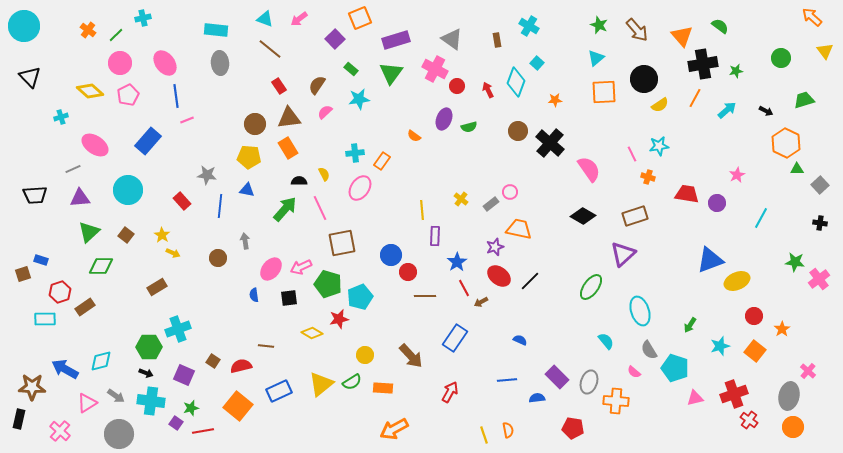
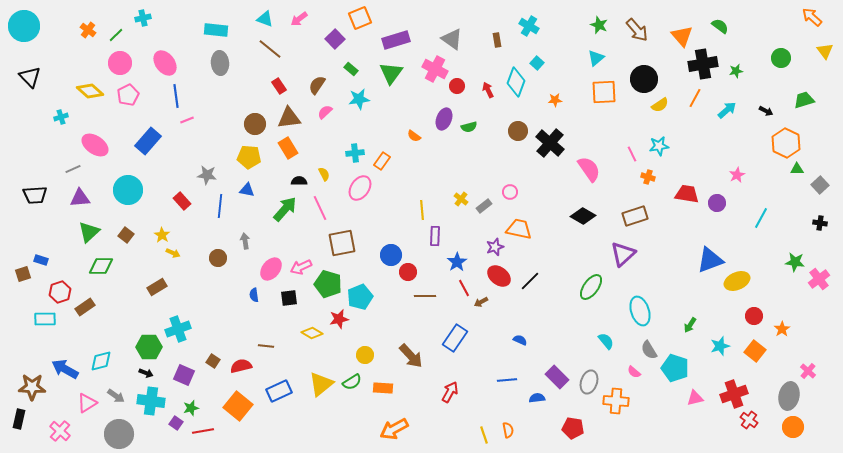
gray rectangle at (491, 204): moved 7 px left, 2 px down
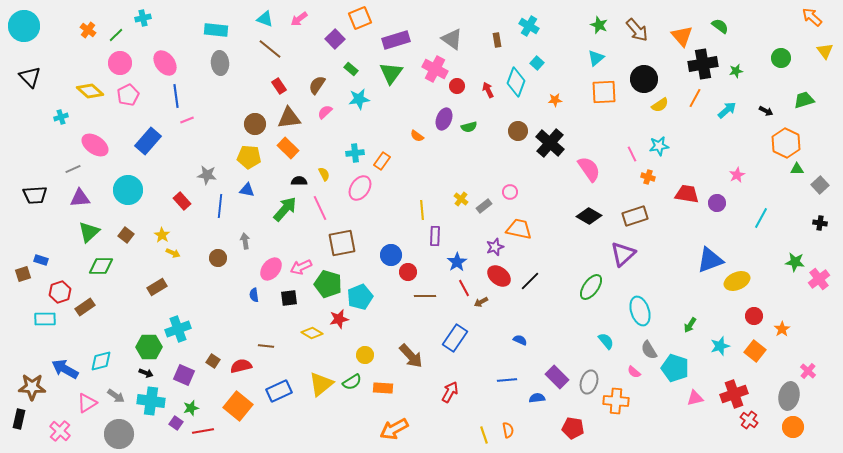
orange semicircle at (414, 136): moved 3 px right
orange rectangle at (288, 148): rotated 15 degrees counterclockwise
black diamond at (583, 216): moved 6 px right
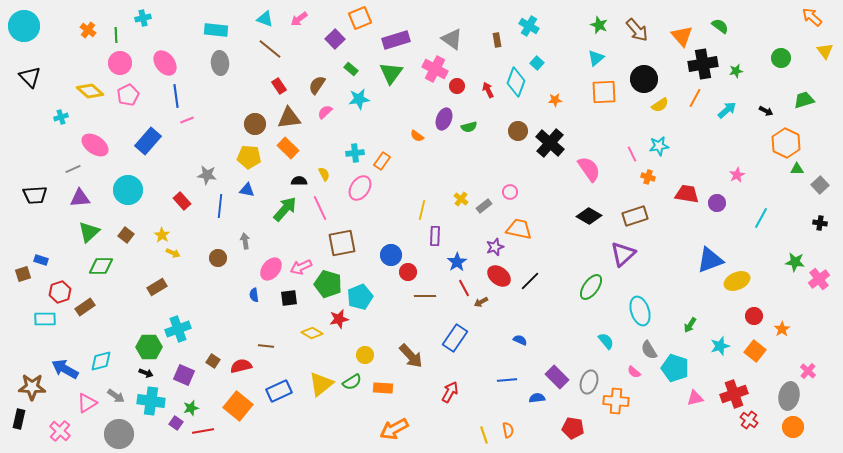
green line at (116, 35): rotated 49 degrees counterclockwise
yellow line at (422, 210): rotated 18 degrees clockwise
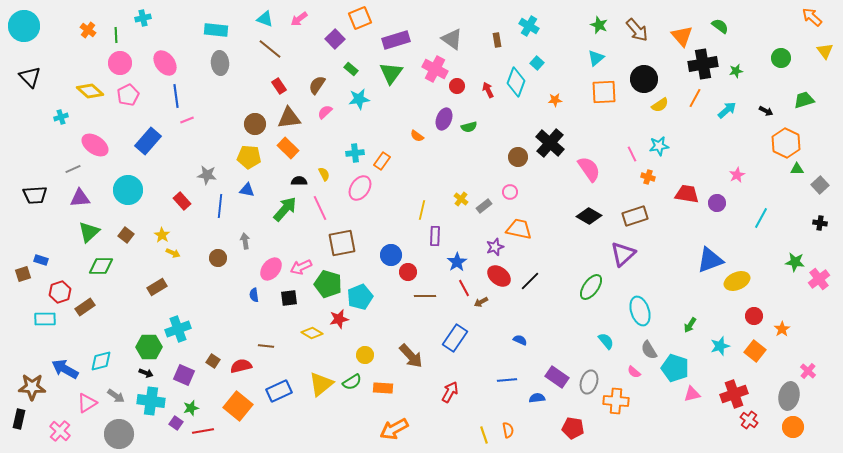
brown circle at (518, 131): moved 26 px down
purple rectangle at (557, 377): rotated 10 degrees counterclockwise
pink triangle at (695, 398): moved 3 px left, 4 px up
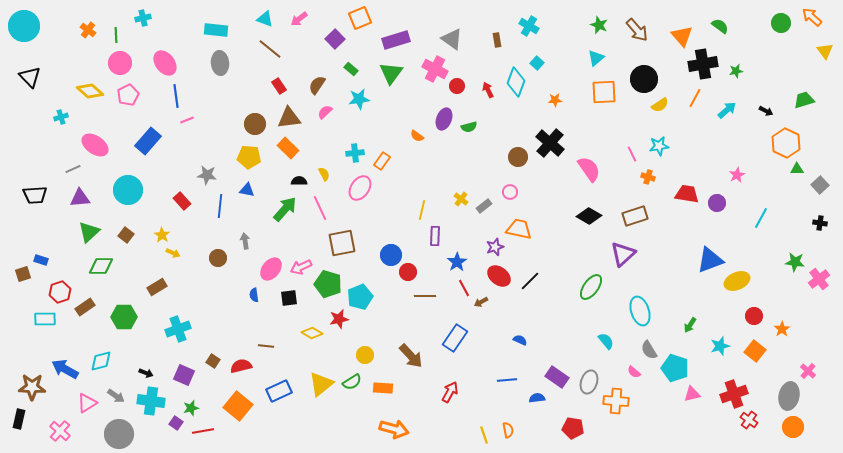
green circle at (781, 58): moved 35 px up
green hexagon at (149, 347): moved 25 px left, 30 px up
orange arrow at (394, 429): rotated 136 degrees counterclockwise
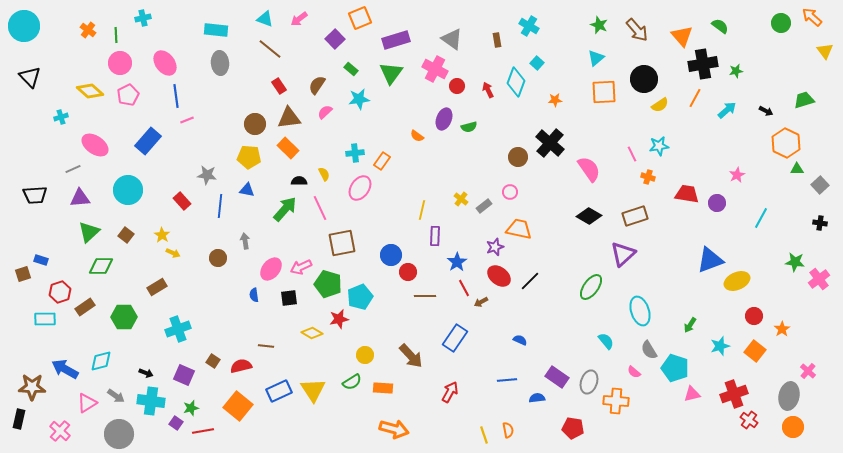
yellow triangle at (321, 384): moved 8 px left, 6 px down; rotated 24 degrees counterclockwise
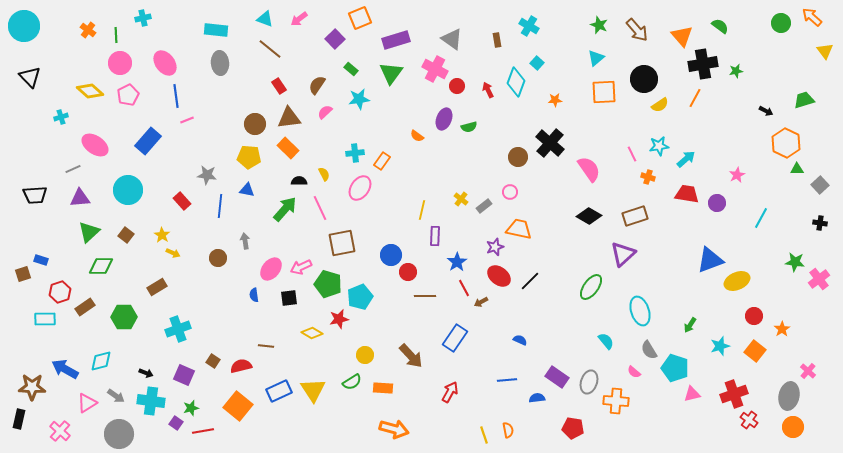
cyan arrow at (727, 110): moved 41 px left, 49 px down
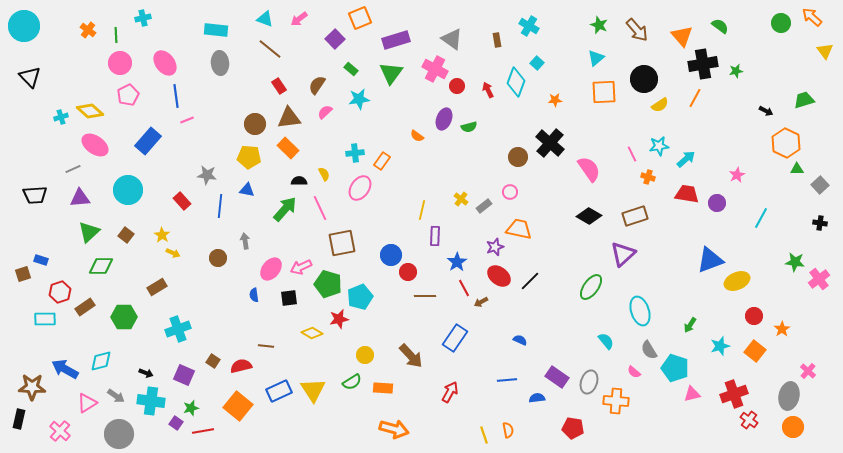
yellow diamond at (90, 91): moved 20 px down
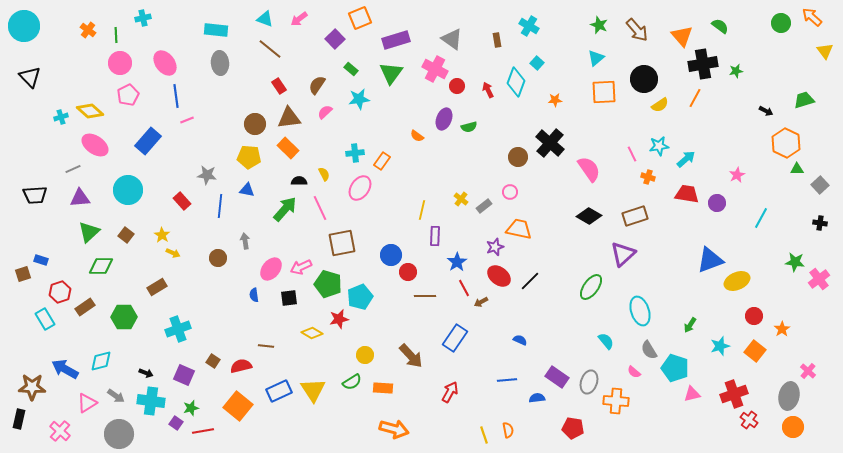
cyan rectangle at (45, 319): rotated 60 degrees clockwise
